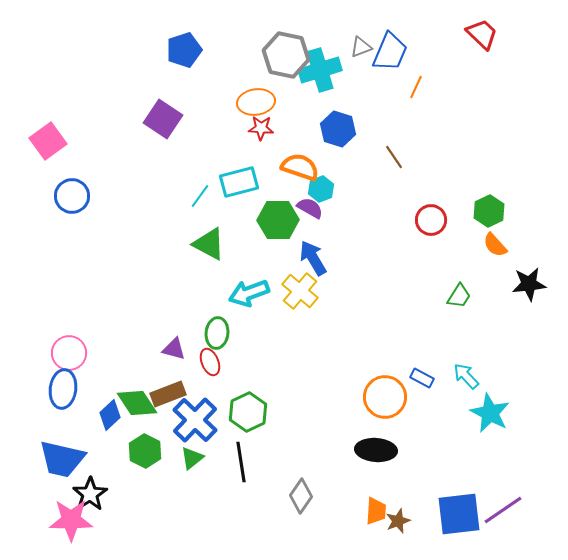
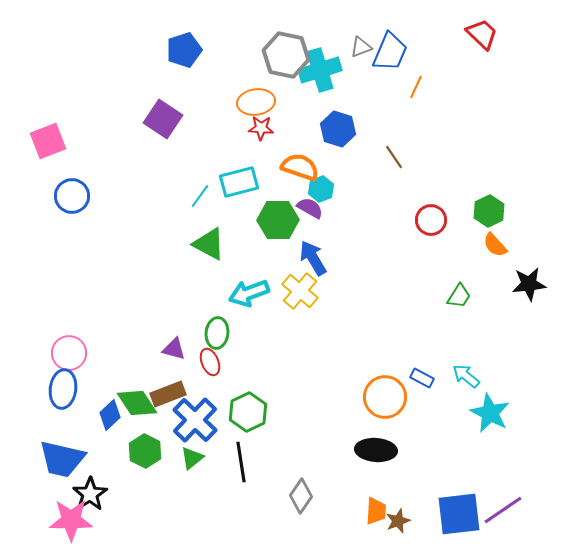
pink square at (48, 141): rotated 15 degrees clockwise
cyan arrow at (466, 376): rotated 8 degrees counterclockwise
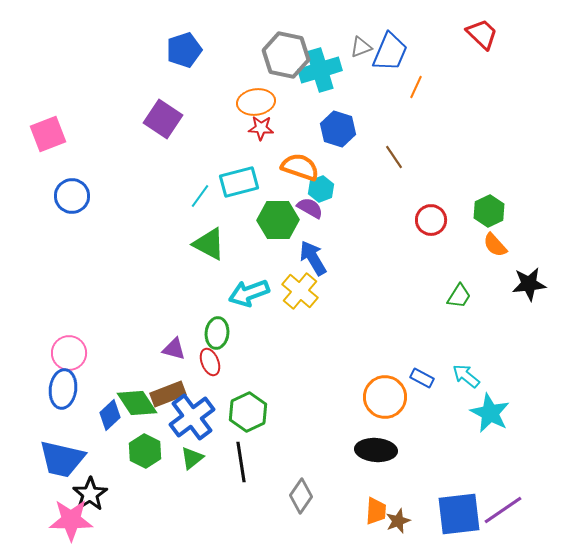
pink square at (48, 141): moved 7 px up
blue cross at (195, 420): moved 3 px left, 3 px up; rotated 9 degrees clockwise
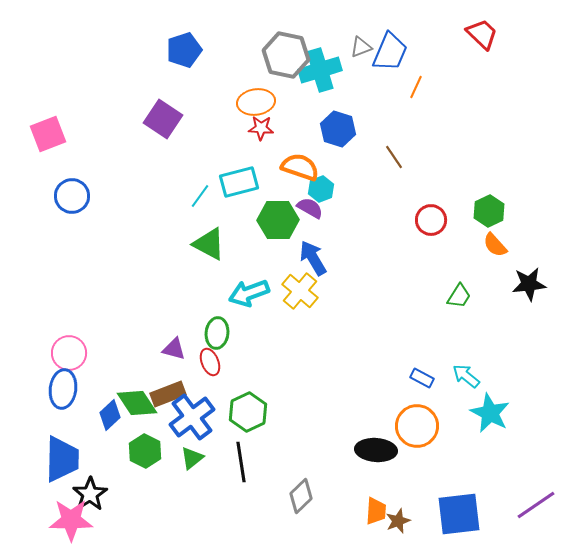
orange circle at (385, 397): moved 32 px right, 29 px down
blue trapezoid at (62, 459): rotated 102 degrees counterclockwise
gray diamond at (301, 496): rotated 12 degrees clockwise
purple line at (503, 510): moved 33 px right, 5 px up
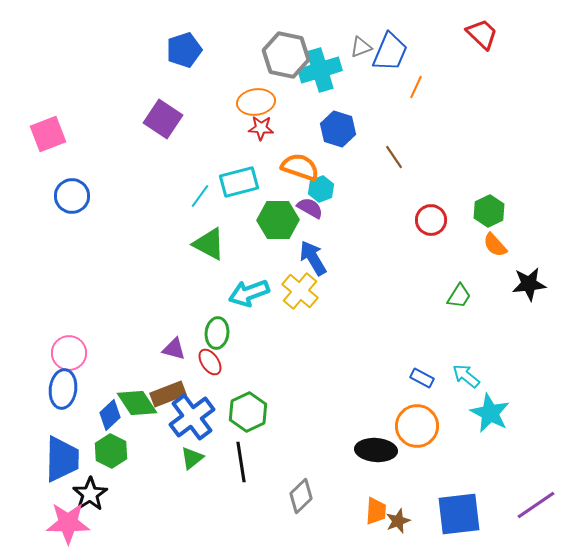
red ellipse at (210, 362): rotated 12 degrees counterclockwise
green hexagon at (145, 451): moved 34 px left
pink star at (71, 520): moved 3 px left, 3 px down
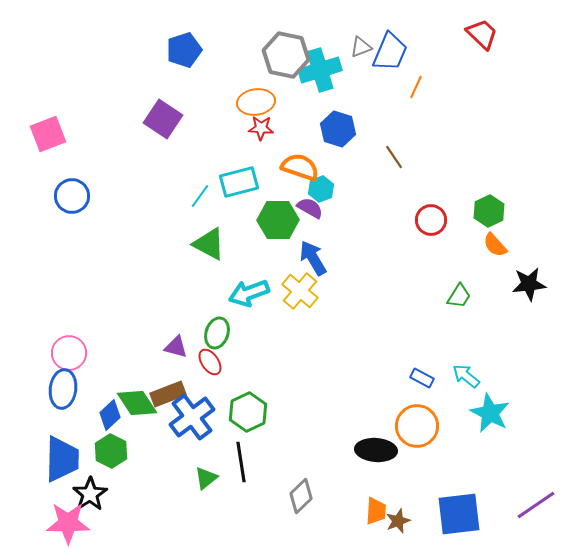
green ellipse at (217, 333): rotated 12 degrees clockwise
purple triangle at (174, 349): moved 2 px right, 2 px up
green triangle at (192, 458): moved 14 px right, 20 px down
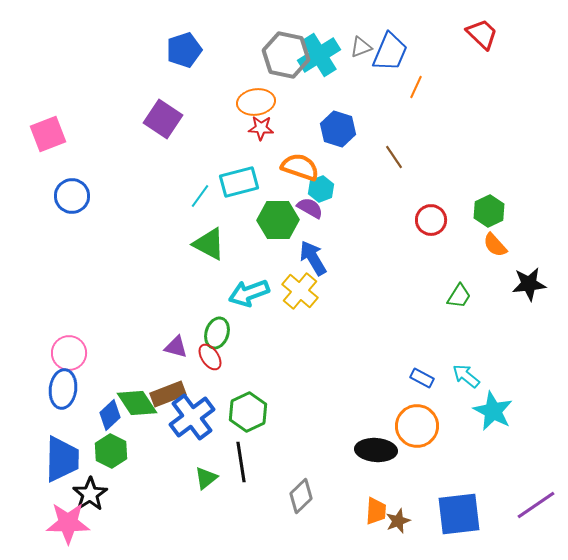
cyan cross at (320, 70): moved 1 px left, 15 px up; rotated 15 degrees counterclockwise
red ellipse at (210, 362): moved 5 px up
cyan star at (490, 413): moved 3 px right, 2 px up
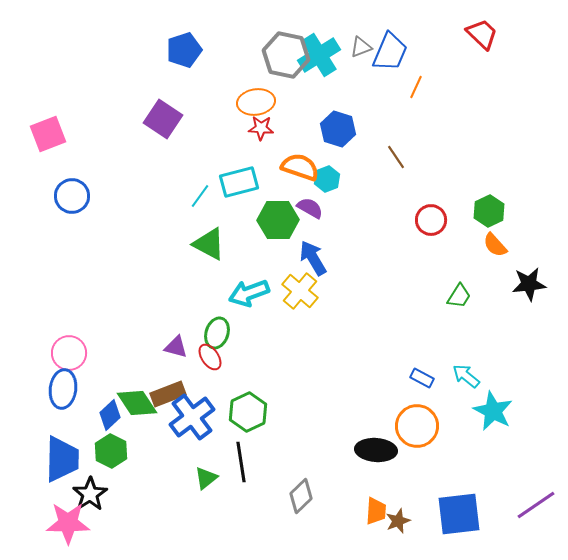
brown line at (394, 157): moved 2 px right
cyan hexagon at (321, 189): moved 6 px right, 10 px up
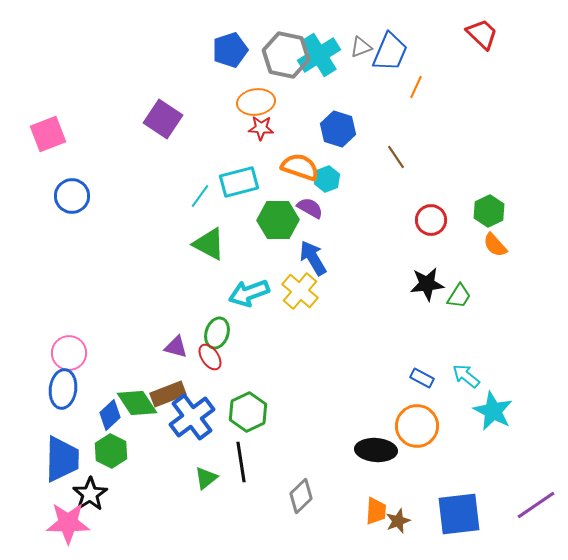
blue pentagon at (184, 50): moved 46 px right
black star at (529, 284): moved 102 px left
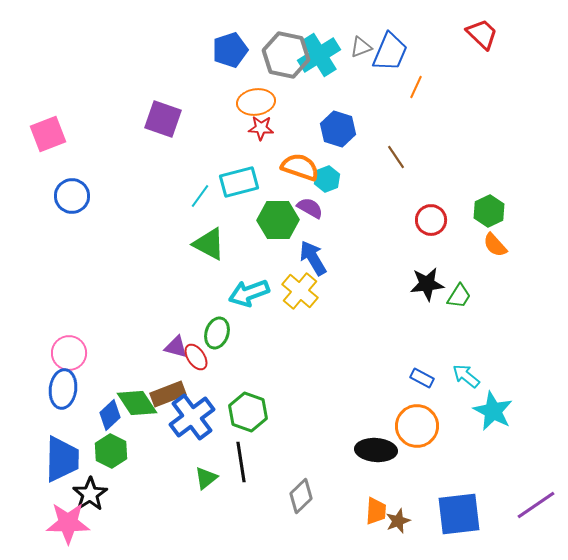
purple square at (163, 119): rotated 15 degrees counterclockwise
red ellipse at (210, 357): moved 14 px left
green hexagon at (248, 412): rotated 15 degrees counterclockwise
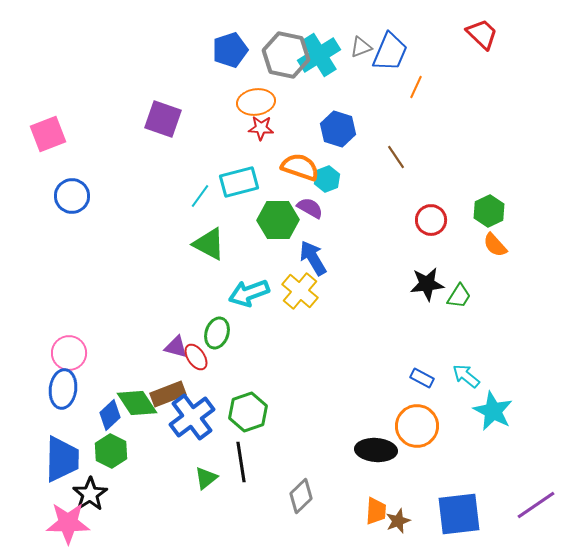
green hexagon at (248, 412): rotated 21 degrees clockwise
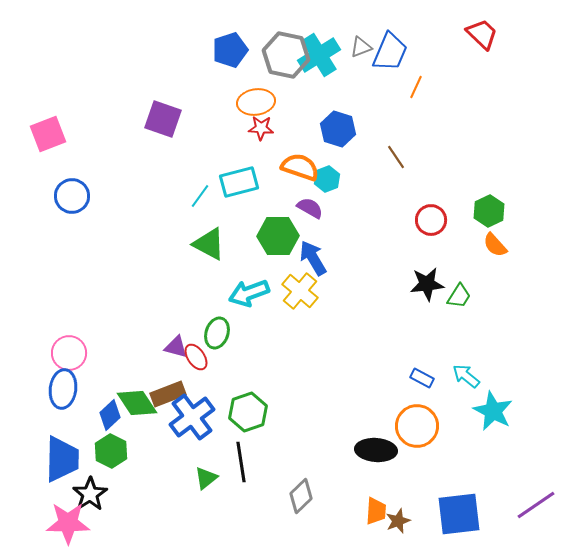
green hexagon at (278, 220): moved 16 px down
